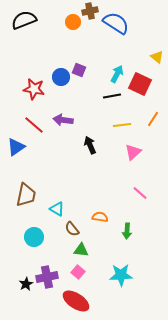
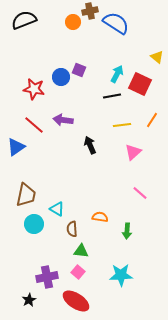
orange line: moved 1 px left, 1 px down
brown semicircle: rotated 35 degrees clockwise
cyan circle: moved 13 px up
green triangle: moved 1 px down
black star: moved 3 px right, 16 px down
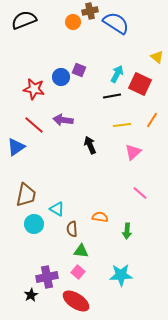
black star: moved 2 px right, 5 px up
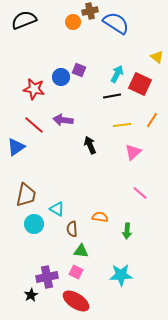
pink square: moved 2 px left; rotated 16 degrees counterclockwise
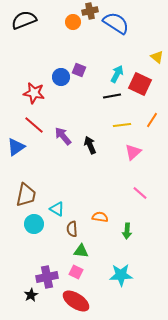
red star: moved 4 px down
purple arrow: moved 16 px down; rotated 42 degrees clockwise
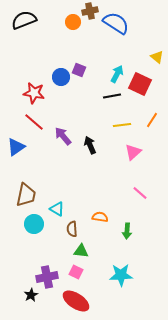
red line: moved 3 px up
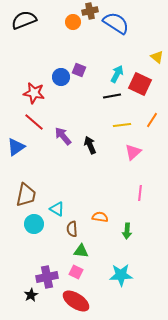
pink line: rotated 56 degrees clockwise
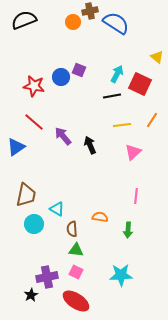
red star: moved 7 px up
pink line: moved 4 px left, 3 px down
green arrow: moved 1 px right, 1 px up
green triangle: moved 5 px left, 1 px up
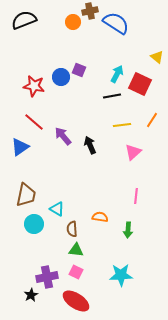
blue triangle: moved 4 px right
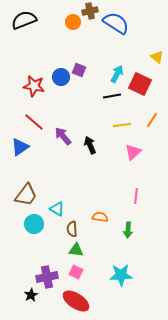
brown trapezoid: rotated 25 degrees clockwise
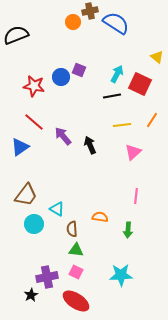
black semicircle: moved 8 px left, 15 px down
